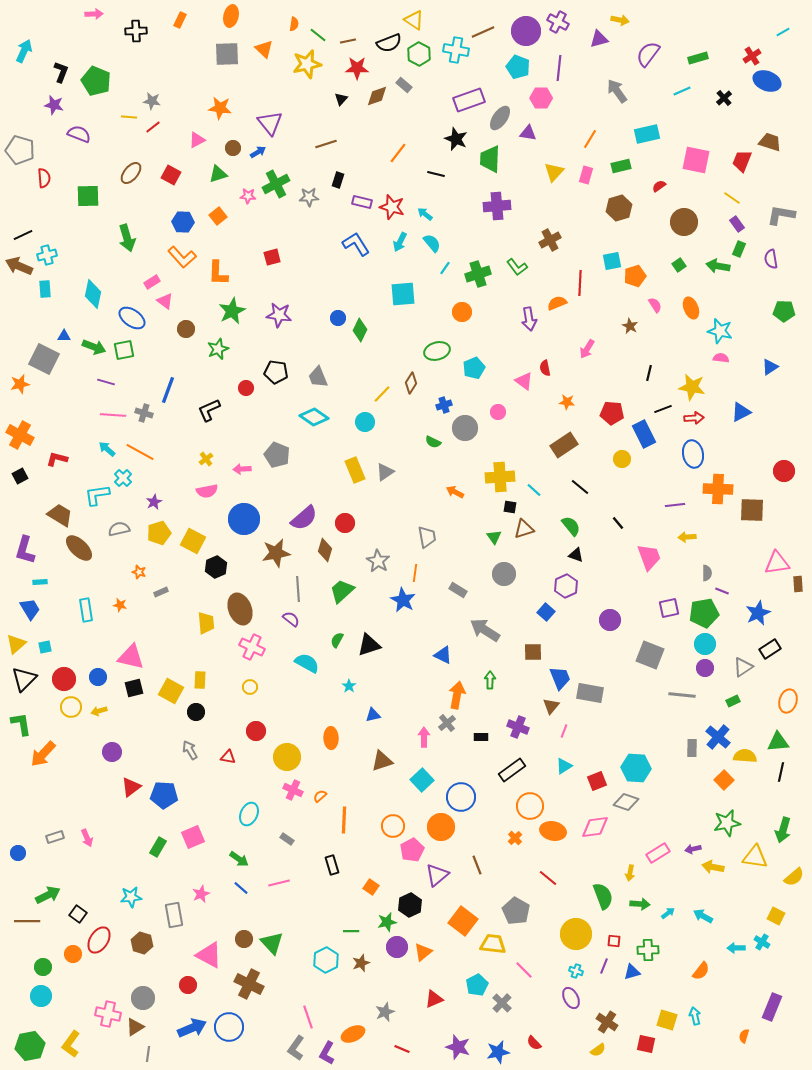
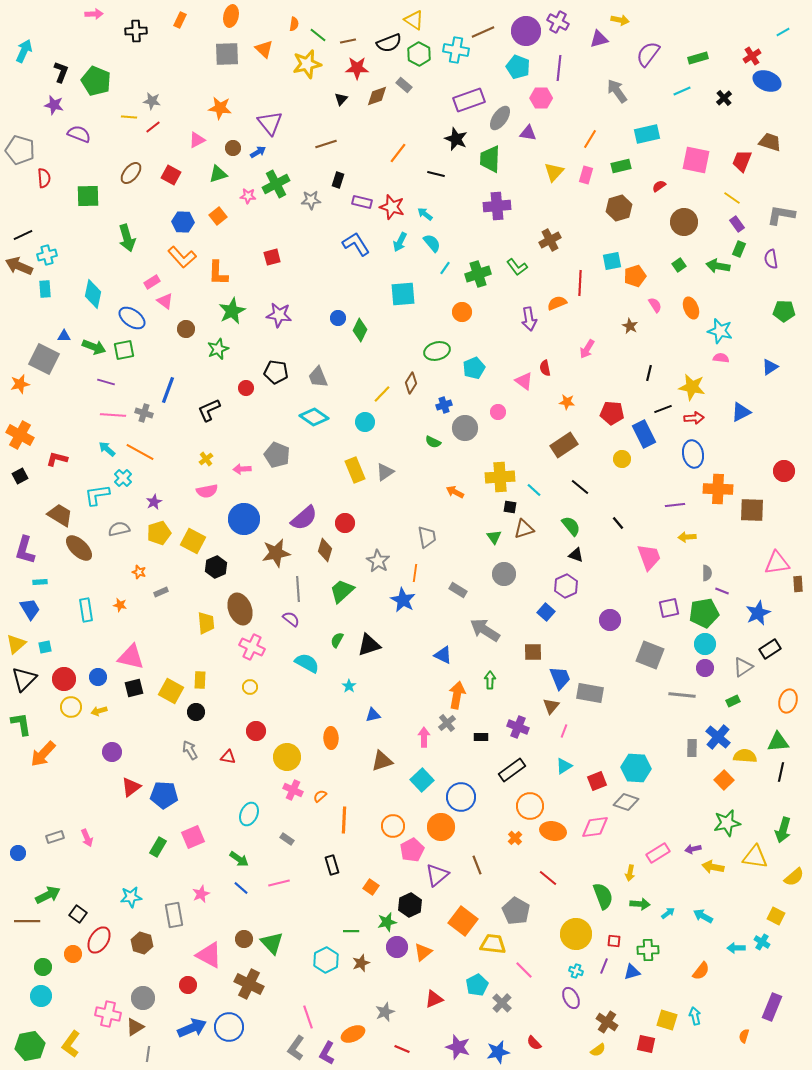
gray star at (309, 197): moved 2 px right, 3 px down
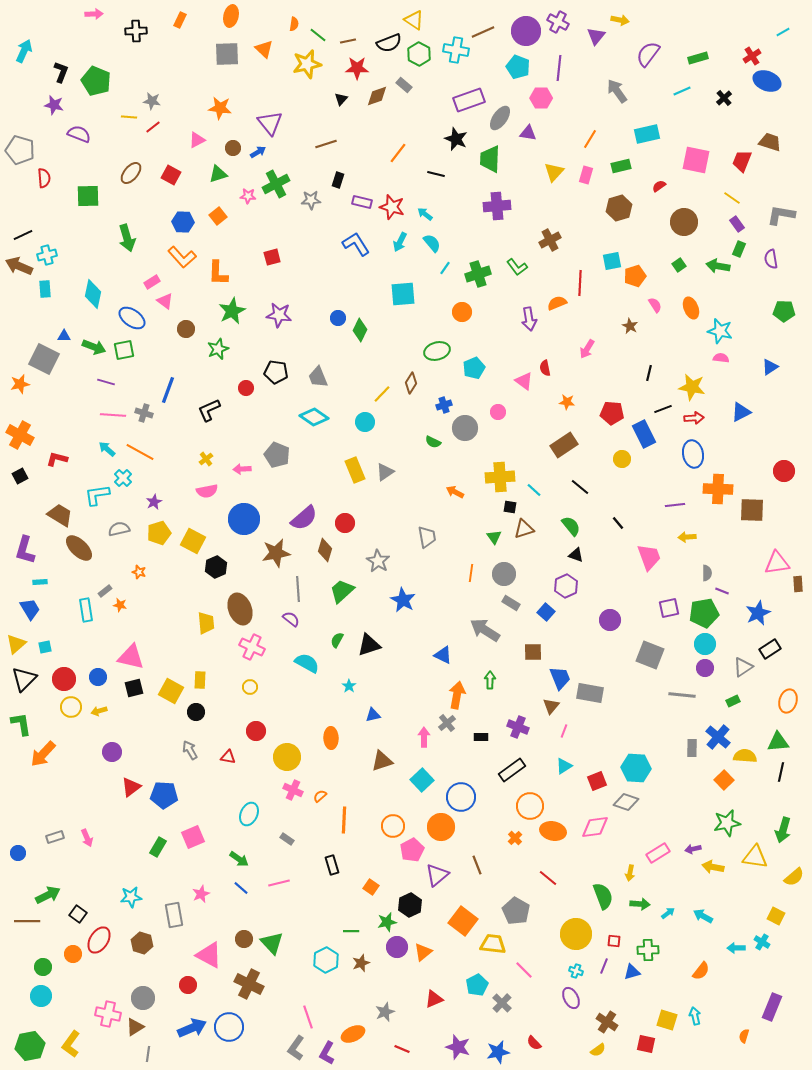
purple triangle at (599, 39): moved 3 px left, 3 px up; rotated 36 degrees counterclockwise
orange line at (415, 573): moved 56 px right
gray rectangle at (458, 590): moved 53 px right, 13 px down
gray rectangle at (161, 592): moved 56 px left, 1 px up; rotated 16 degrees counterclockwise
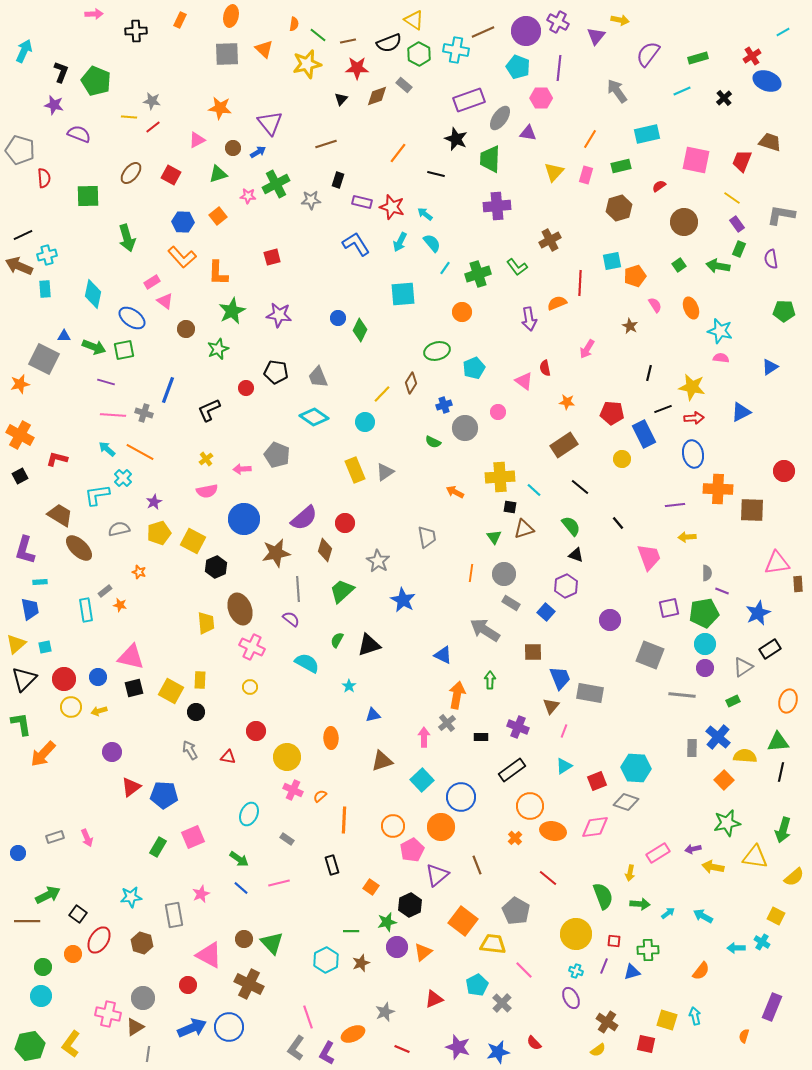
blue trapezoid at (30, 609): rotated 20 degrees clockwise
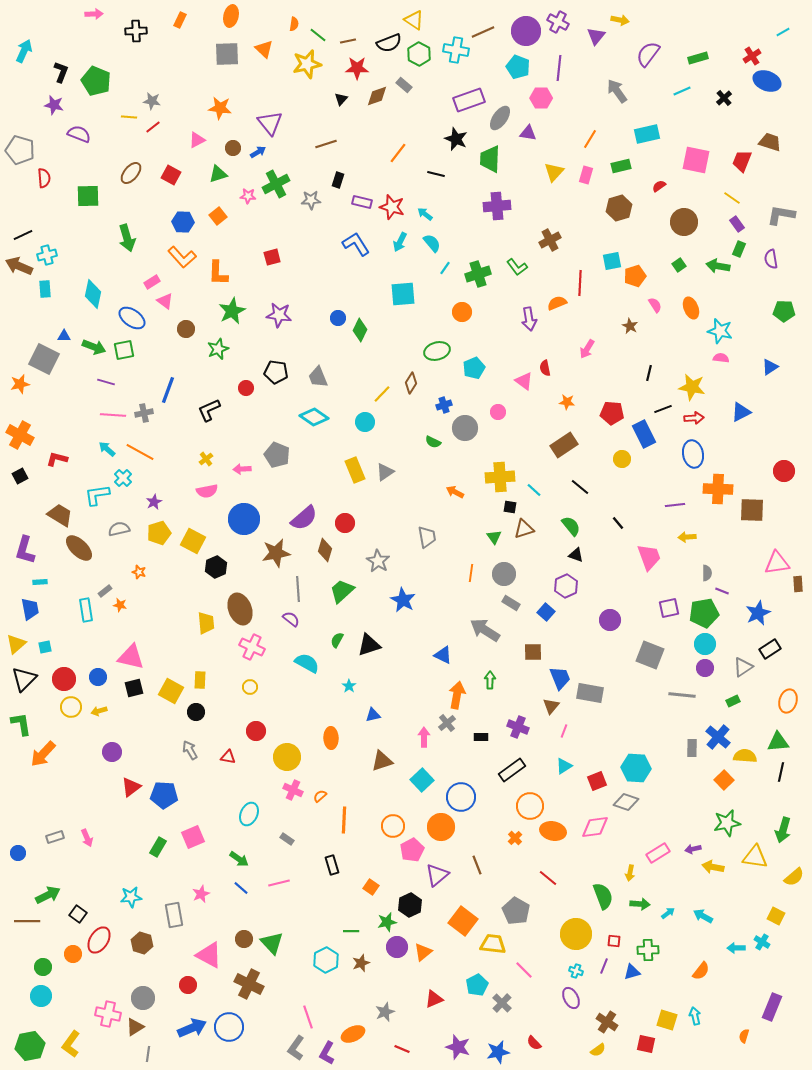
gray cross at (144, 413): rotated 30 degrees counterclockwise
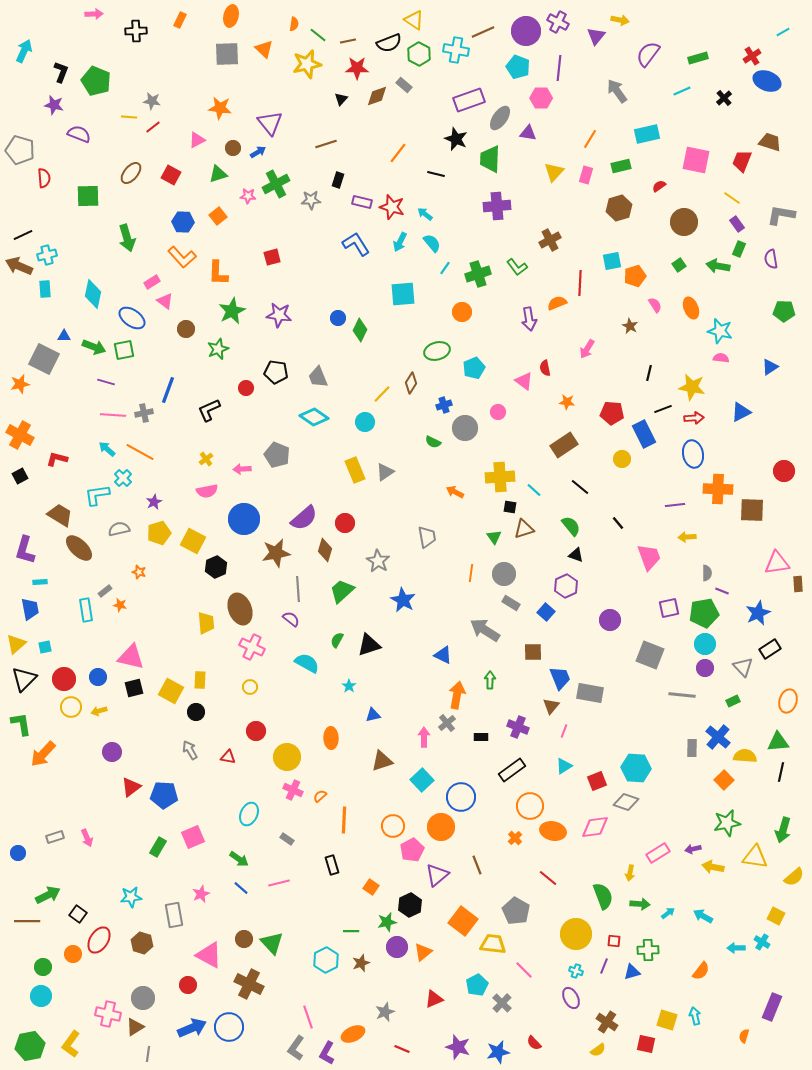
gray triangle at (743, 667): rotated 40 degrees counterclockwise
